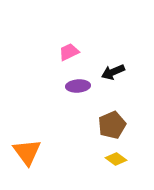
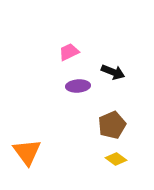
black arrow: rotated 135 degrees counterclockwise
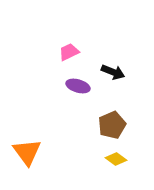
purple ellipse: rotated 20 degrees clockwise
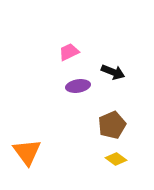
purple ellipse: rotated 25 degrees counterclockwise
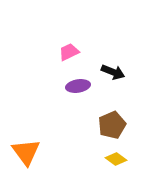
orange triangle: moved 1 px left
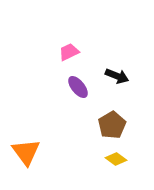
black arrow: moved 4 px right, 4 px down
purple ellipse: moved 1 px down; rotated 60 degrees clockwise
brown pentagon: rotated 8 degrees counterclockwise
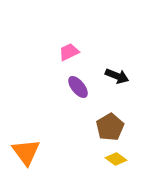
brown pentagon: moved 2 px left, 2 px down
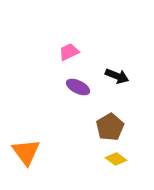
purple ellipse: rotated 25 degrees counterclockwise
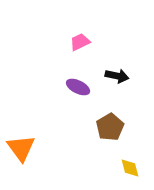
pink trapezoid: moved 11 px right, 10 px up
black arrow: rotated 10 degrees counterclockwise
orange triangle: moved 5 px left, 4 px up
yellow diamond: moved 14 px right, 9 px down; rotated 40 degrees clockwise
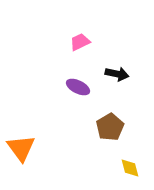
black arrow: moved 2 px up
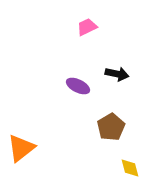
pink trapezoid: moved 7 px right, 15 px up
purple ellipse: moved 1 px up
brown pentagon: moved 1 px right
orange triangle: rotated 28 degrees clockwise
